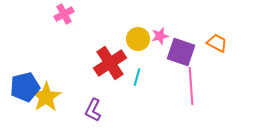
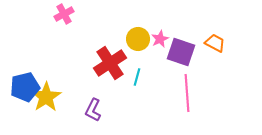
pink star: moved 3 px down; rotated 12 degrees counterclockwise
orange trapezoid: moved 2 px left
pink line: moved 4 px left, 7 px down
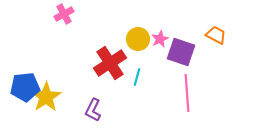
orange trapezoid: moved 1 px right, 8 px up
blue pentagon: rotated 8 degrees clockwise
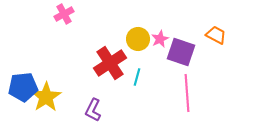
blue pentagon: moved 2 px left
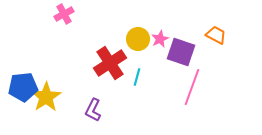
pink line: moved 5 px right, 6 px up; rotated 24 degrees clockwise
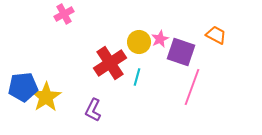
yellow circle: moved 1 px right, 3 px down
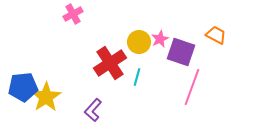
pink cross: moved 9 px right
purple L-shape: rotated 15 degrees clockwise
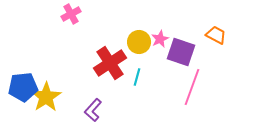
pink cross: moved 2 px left
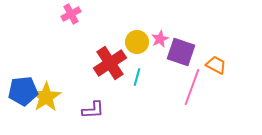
orange trapezoid: moved 30 px down
yellow circle: moved 2 px left
blue pentagon: moved 4 px down
purple L-shape: rotated 135 degrees counterclockwise
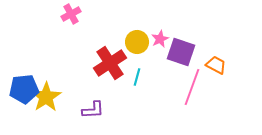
blue pentagon: moved 1 px right, 2 px up
